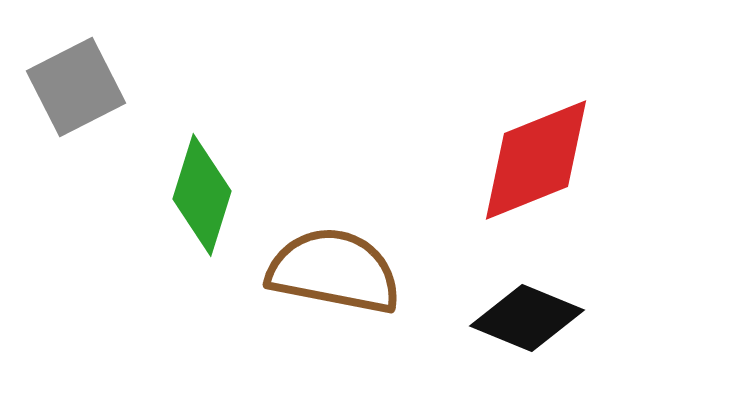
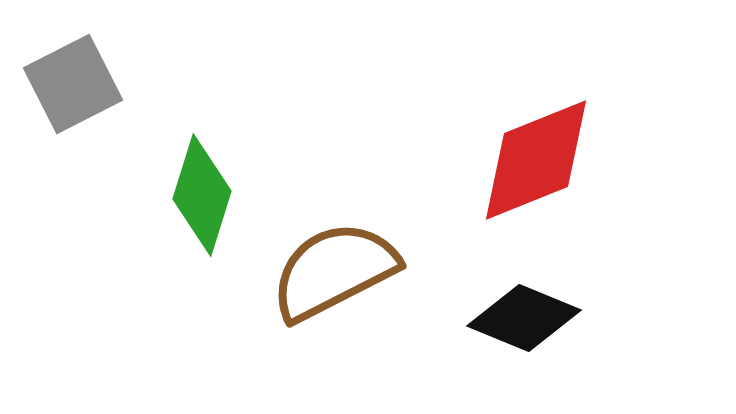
gray square: moved 3 px left, 3 px up
brown semicircle: rotated 38 degrees counterclockwise
black diamond: moved 3 px left
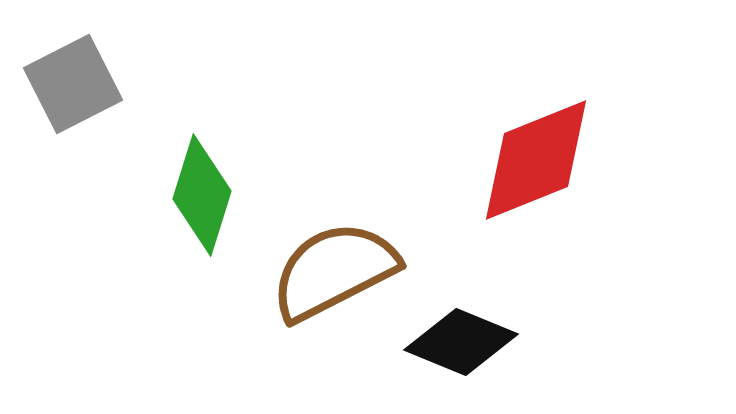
black diamond: moved 63 px left, 24 px down
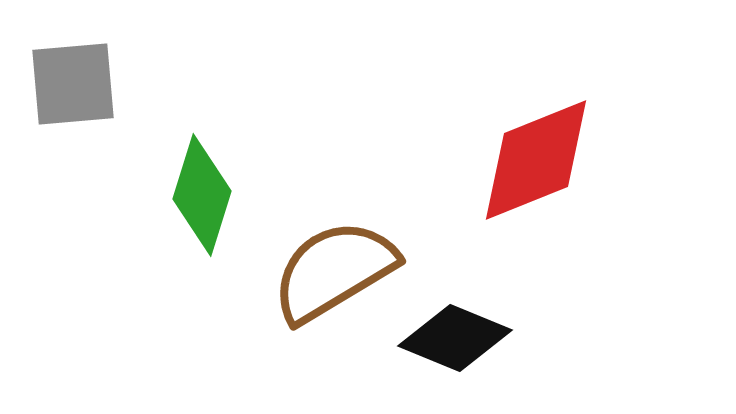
gray square: rotated 22 degrees clockwise
brown semicircle: rotated 4 degrees counterclockwise
black diamond: moved 6 px left, 4 px up
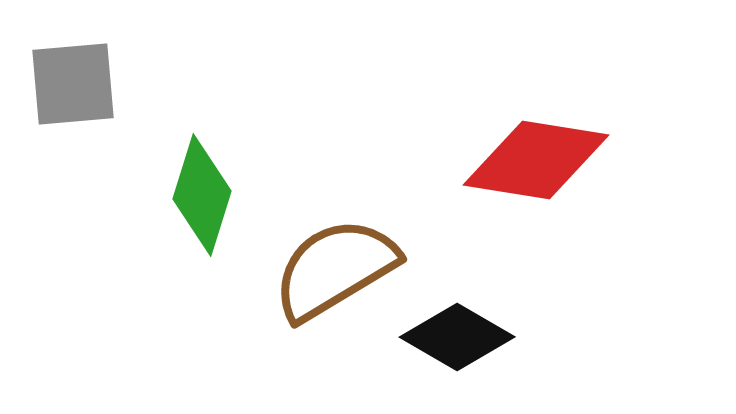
red diamond: rotated 31 degrees clockwise
brown semicircle: moved 1 px right, 2 px up
black diamond: moved 2 px right, 1 px up; rotated 8 degrees clockwise
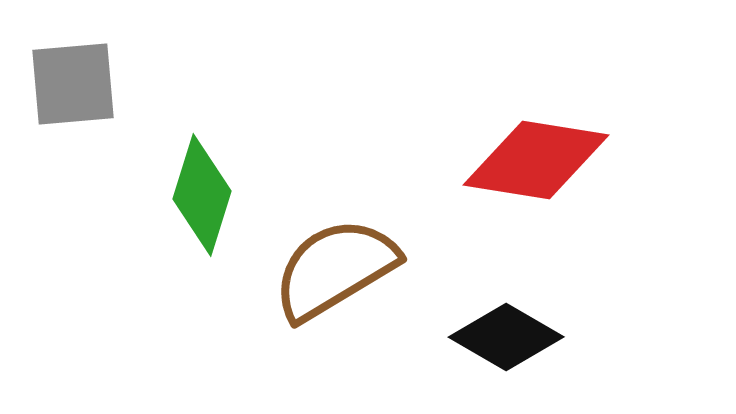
black diamond: moved 49 px right
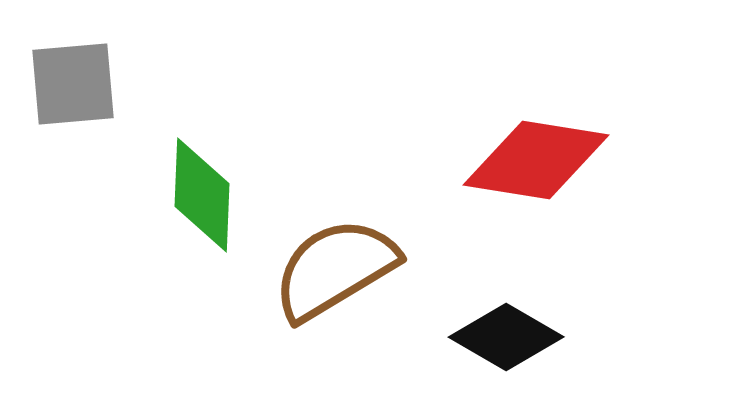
green diamond: rotated 15 degrees counterclockwise
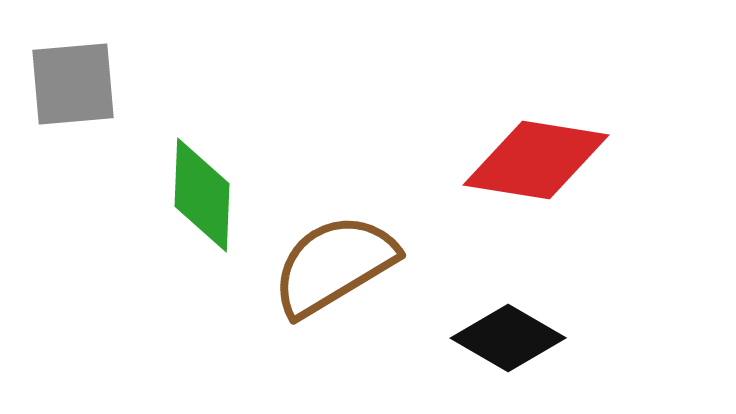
brown semicircle: moved 1 px left, 4 px up
black diamond: moved 2 px right, 1 px down
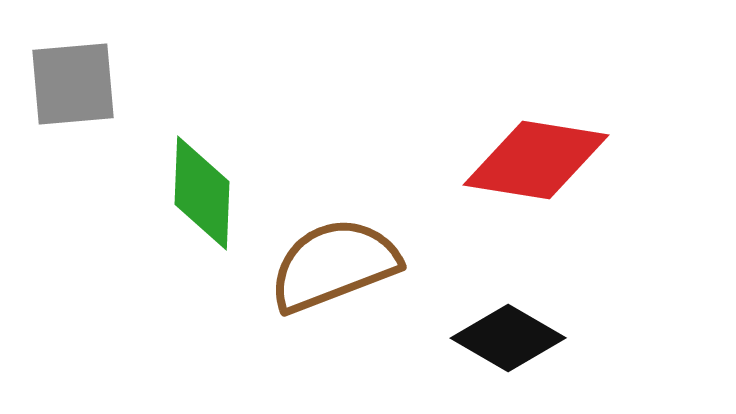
green diamond: moved 2 px up
brown semicircle: rotated 10 degrees clockwise
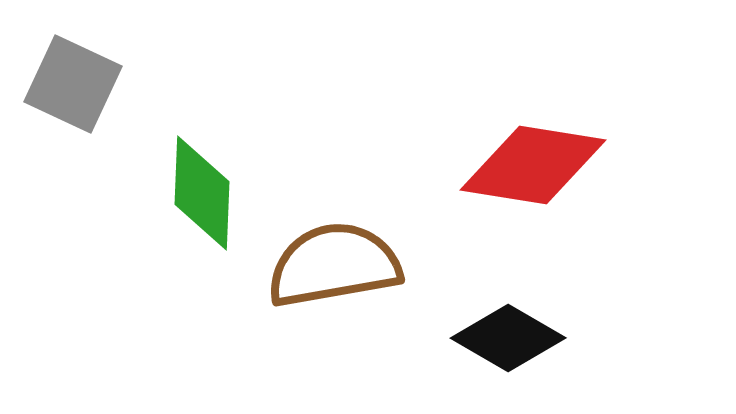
gray square: rotated 30 degrees clockwise
red diamond: moved 3 px left, 5 px down
brown semicircle: rotated 11 degrees clockwise
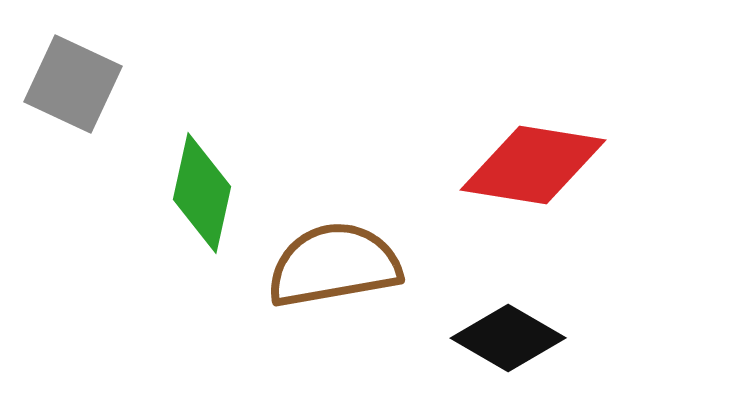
green diamond: rotated 10 degrees clockwise
